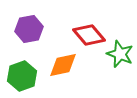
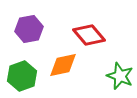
green star: moved 22 px down
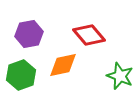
purple hexagon: moved 5 px down
green hexagon: moved 1 px left, 1 px up
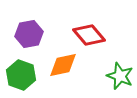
green hexagon: rotated 20 degrees counterclockwise
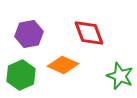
red diamond: moved 2 px up; rotated 20 degrees clockwise
orange diamond: rotated 36 degrees clockwise
green hexagon: rotated 16 degrees clockwise
